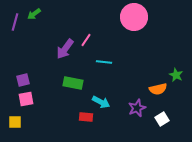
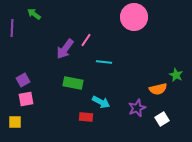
green arrow: rotated 72 degrees clockwise
purple line: moved 3 px left, 6 px down; rotated 12 degrees counterclockwise
purple square: rotated 16 degrees counterclockwise
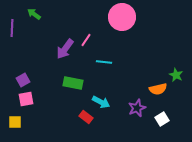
pink circle: moved 12 px left
red rectangle: rotated 32 degrees clockwise
